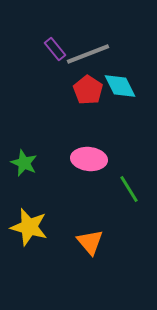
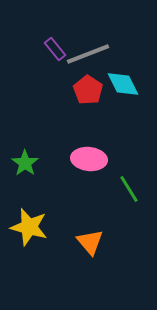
cyan diamond: moved 3 px right, 2 px up
green star: moved 1 px right; rotated 12 degrees clockwise
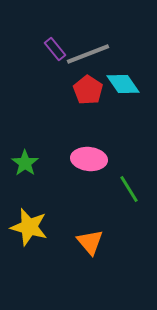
cyan diamond: rotated 8 degrees counterclockwise
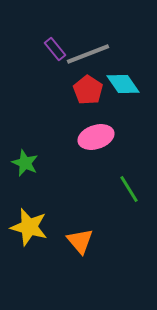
pink ellipse: moved 7 px right, 22 px up; rotated 24 degrees counterclockwise
green star: rotated 12 degrees counterclockwise
orange triangle: moved 10 px left, 1 px up
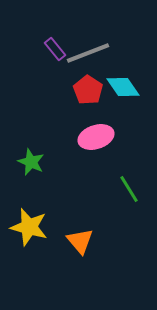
gray line: moved 1 px up
cyan diamond: moved 3 px down
green star: moved 6 px right, 1 px up
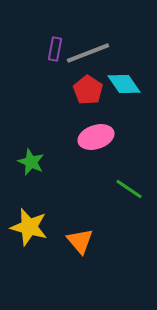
purple rectangle: rotated 50 degrees clockwise
cyan diamond: moved 1 px right, 3 px up
green line: rotated 24 degrees counterclockwise
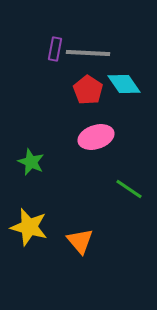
gray line: rotated 24 degrees clockwise
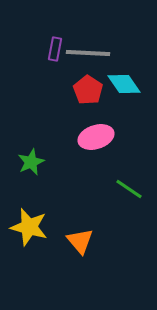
green star: rotated 24 degrees clockwise
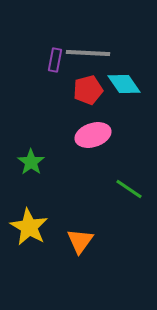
purple rectangle: moved 11 px down
red pentagon: rotated 24 degrees clockwise
pink ellipse: moved 3 px left, 2 px up
green star: rotated 12 degrees counterclockwise
yellow star: rotated 15 degrees clockwise
orange triangle: rotated 16 degrees clockwise
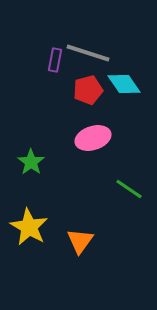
gray line: rotated 15 degrees clockwise
pink ellipse: moved 3 px down
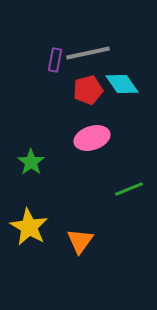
gray line: rotated 30 degrees counterclockwise
cyan diamond: moved 2 px left
pink ellipse: moved 1 px left
green line: rotated 56 degrees counterclockwise
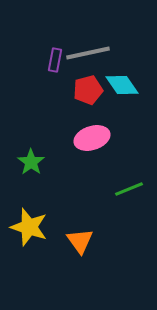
cyan diamond: moved 1 px down
yellow star: rotated 12 degrees counterclockwise
orange triangle: rotated 12 degrees counterclockwise
